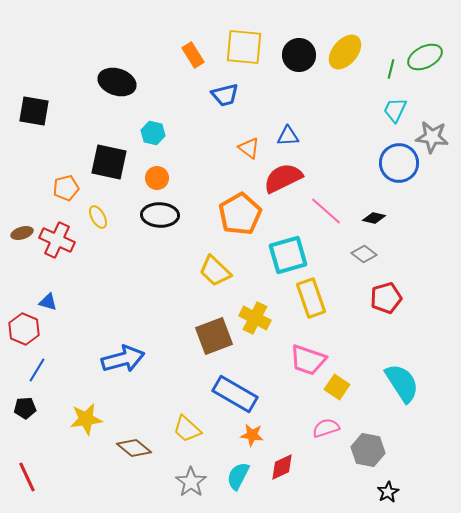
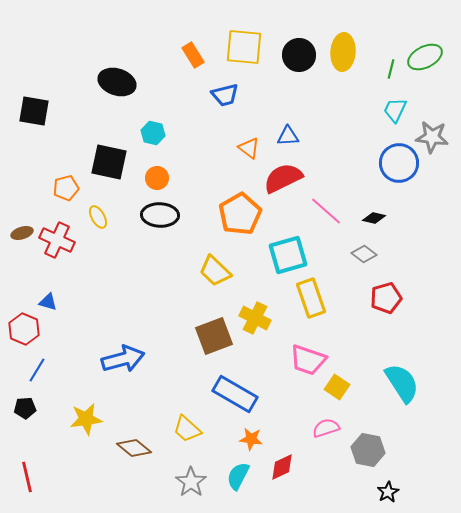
yellow ellipse at (345, 52): moved 2 px left; rotated 36 degrees counterclockwise
orange star at (252, 435): moved 1 px left, 4 px down
red line at (27, 477): rotated 12 degrees clockwise
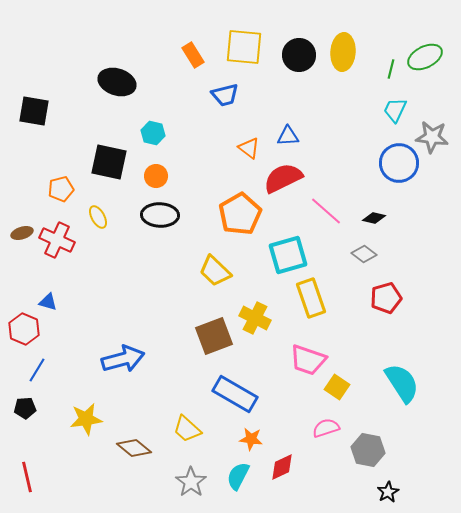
orange circle at (157, 178): moved 1 px left, 2 px up
orange pentagon at (66, 188): moved 5 px left, 1 px down
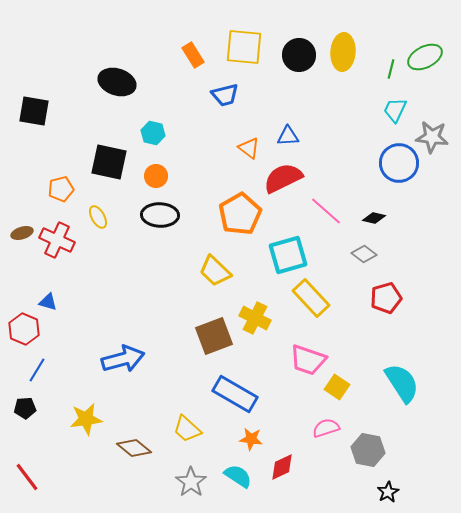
yellow rectangle at (311, 298): rotated 24 degrees counterclockwise
cyan semicircle at (238, 476): rotated 96 degrees clockwise
red line at (27, 477): rotated 24 degrees counterclockwise
